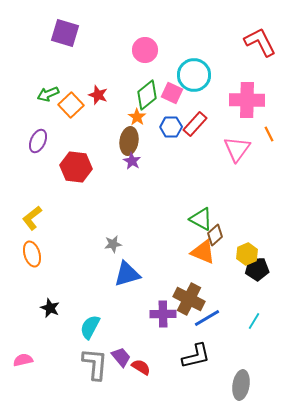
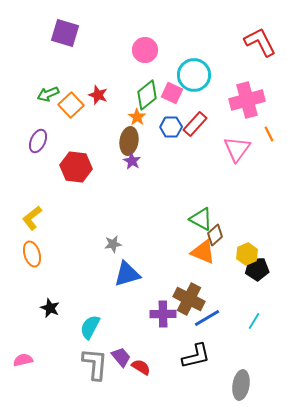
pink cross: rotated 16 degrees counterclockwise
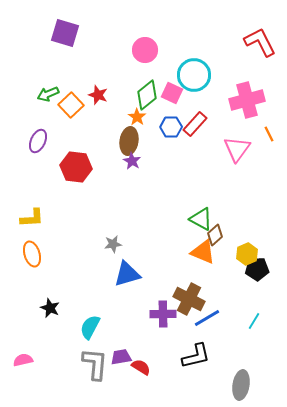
yellow L-shape: rotated 145 degrees counterclockwise
purple trapezoid: rotated 60 degrees counterclockwise
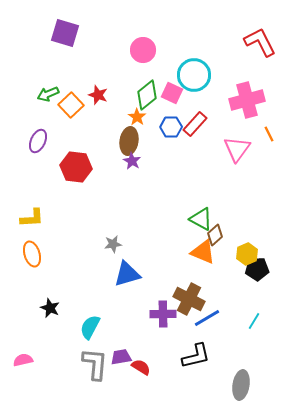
pink circle: moved 2 px left
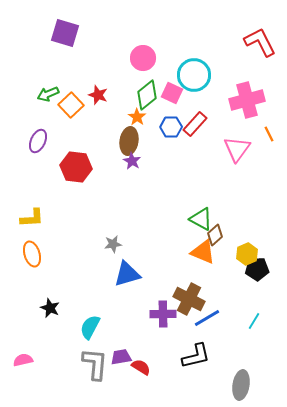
pink circle: moved 8 px down
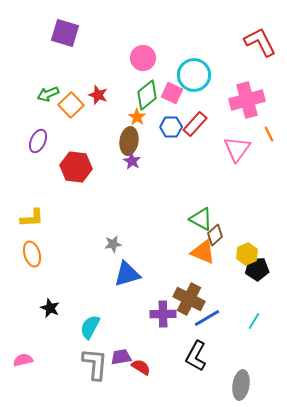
black L-shape: rotated 132 degrees clockwise
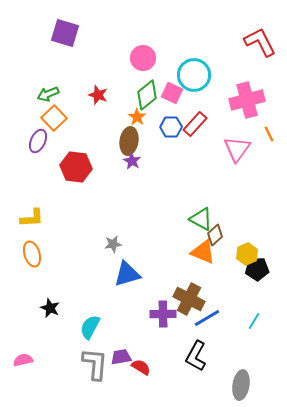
orange square: moved 17 px left, 13 px down
